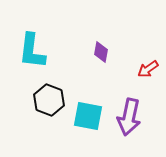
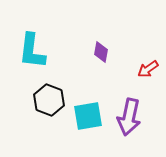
cyan square: rotated 20 degrees counterclockwise
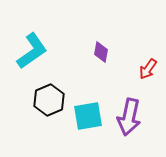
cyan L-shape: rotated 132 degrees counterclockwise
red arrow: rotated 20 degrees counterclockwise
black hexagon: rotated 16 degrees clockwise
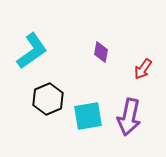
red arrow: moved 5 px left
black hexagon: moved 1 px left, 1 px up
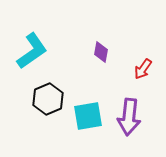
purple arrow: rotated 6 degrees counterclockwise
